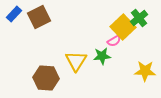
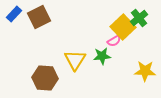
yellow triangle: moved 1 px left, 1 px up
brown hexagon: moved 1 px left
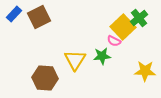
pink semicircle: rotated 56 degrees clockwise
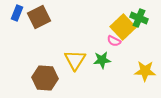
blue rectangle: moved 3 px right, 1 px up; rotated 21 degrees counterclockwise
green cross: rotated 30 degrees counterclockwise
green star: moved 4 px down
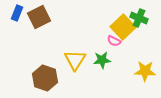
brown hexagon: rotated 15 degrees clockwise
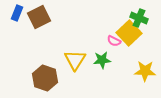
yellow square: moved 6 px right, 6 px down
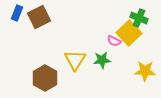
brown hexagon: rotated 10 degrees clockwise
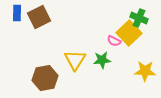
blue rectangle: rotated 21 degrees counterclockwise
brown hexagon: rotated 20 degrees clockwise
